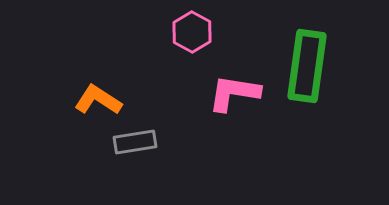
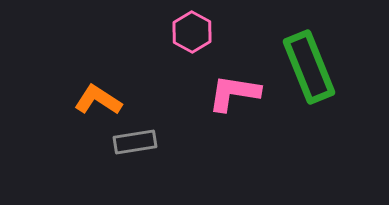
green rectangle: moved 2 px right, 1 px down; rotated 30 degrees counterclockwise
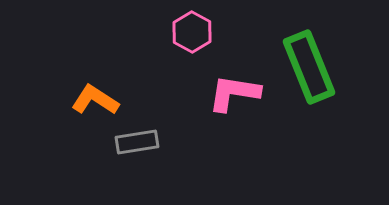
orange L-shape: moved 3 px left
gray rectangle: moved 2 px right
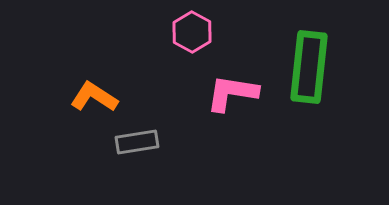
green rectangle: rotated 28 degrees clockwise
pink L-shape: moved 2 px left
orange L-shape: moved 1 px left, 3 px up
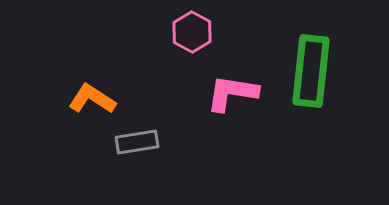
green rectangle: moved 2 px right, 4 px down
orange L-shape: moved 2 px left, 2 px down
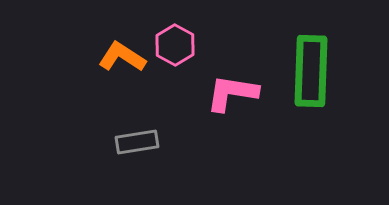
pink hexagon: moved 17 px left, 13 px down
green rectangle: rotated 4 degrees counterclockwise
orange L-shape: moved 30 px right, 42 px up
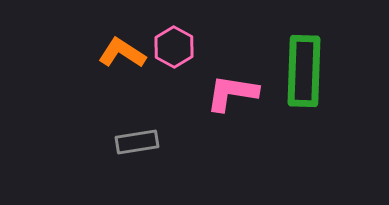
pink hexagon: moved 1 px left, 2 px down
orange L-shape: moved 4 px up
green rectangle: moved 7 px left
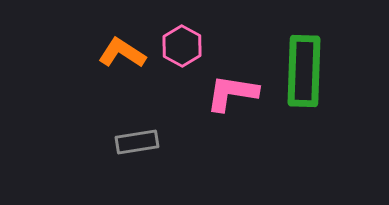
pink hexagon: moved 8 px right, 1 px up
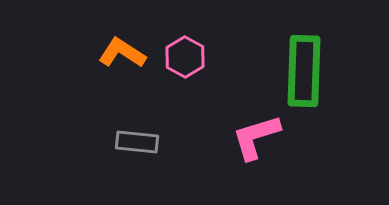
pink hexagon: moved 3 px right, 11 px down
pink L-shape: moved 24 px right, 44 px down; rotated 26 degrees counterclockwise
gray rectangle: rotated 15 degrees clockwise
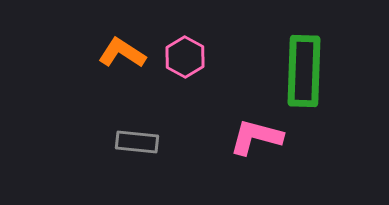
pink L-shape: rotated 32 degrees clockwise
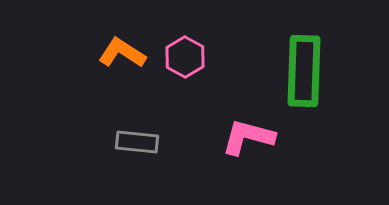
pink L-shape: moved 8 px left
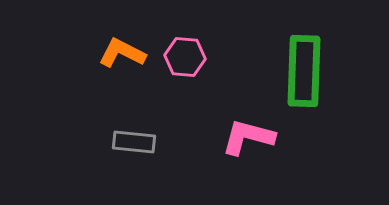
orange L-shape: rotated 6 degrees counterclockwise
pink hexagon: rotated 24 degrees counterclockwise
gray rectangle: moved 3 px left
